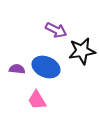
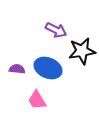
blue ellipse: moved 2 px right, 1 px down
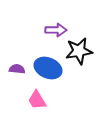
purple arrow: rotated 25 degrees counterclockwise
black star: moved 3 px left
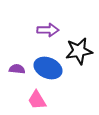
purple arrow: moved 8 px left
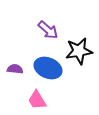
purple arrow: rotated 40 degrees clockwise
purple semicircle: moved 2 px left
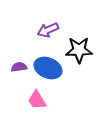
purple arrow: rotated 115 degrees clockwise
black star: moved 1 px up; rotated 8 degrees clockwise
purple semicircle: moved 4 px right, 2 px up; rotated 14 degrees counterclockwise
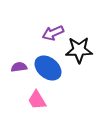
purple arrow: moved 5 px right, 3 px down
blue ellipse: rotated 16 degrees clockwise
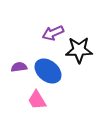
blue ellipse: moved 3 px down
